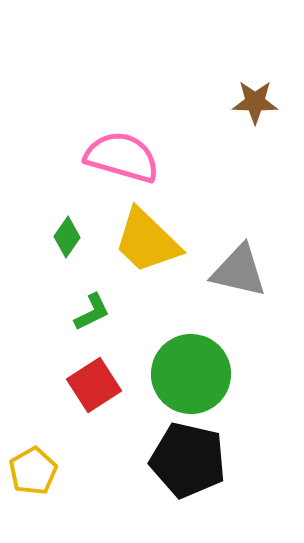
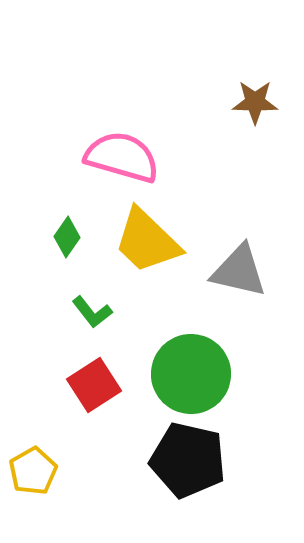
green L-shape: rotated 78 degrees clockwise
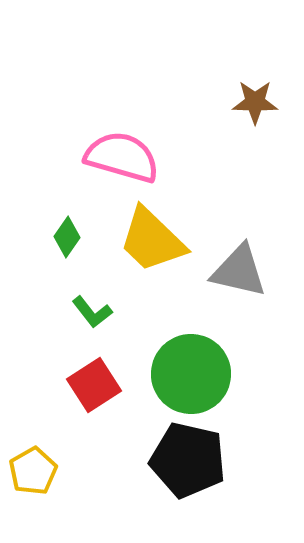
yellow trapezoid: moved 5 px right, 1 px up
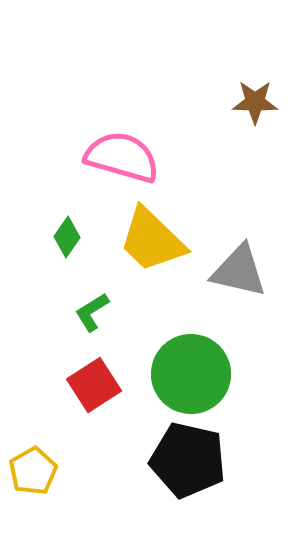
green L-shape: rotated 96 degrees clockwise
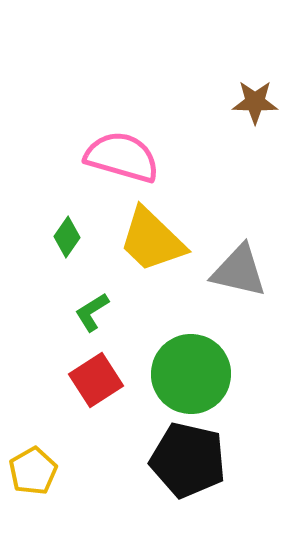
red square: moved 2 px right, 5 px up
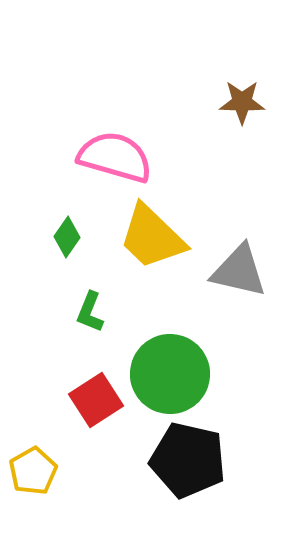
brown star: moved 13 px left
pink semicircle: moved 7 px left
yellow trapezoid: moved 3 px up
green L-shape: moved 2 px left; rotated 36 degrees counterclockwise
green circle: moved 21 px left
red square: moved 20 px down
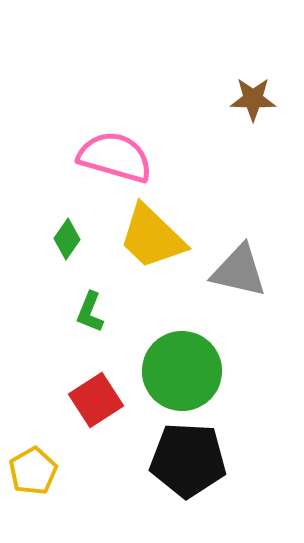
brown star: moved 11 px right, 3 px up
green diamond: moved 2 px down
green circle: moved 12 px right, 3 px up
black pentagon: rotated 10 degrees counterclockwise
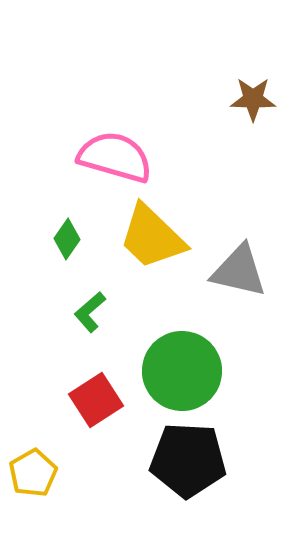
green L-shape: rotated 27 degrees clockwise
yellow pentagon: moved 2 px down
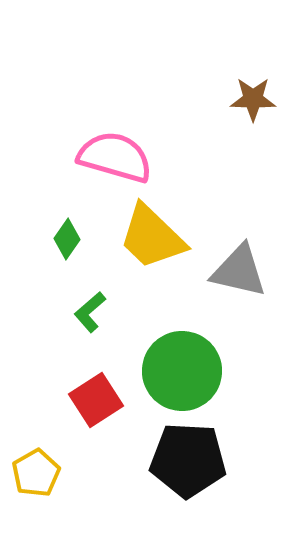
yellow pentagon: moved 3 px right
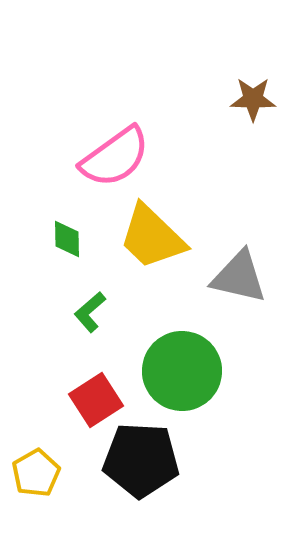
pink semicircle: rotated 128 degrees clockwise
green diamond: rotated 36 degrees counterclockwise
gray triangle: moved 6 px down
black pentagon: moved 47 px left
